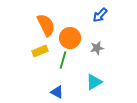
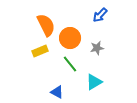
green line: moved 7 px right, 4 px down; rotated 54 degrees counterclockwise
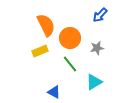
blue triangle: moved 3 px left
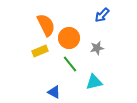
blue arrow: moved 2 px right
orange circle: moved 1 px left
cyan triangle: rotated 18 degrees clockwise
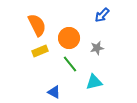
orange semicircle: moved 9 px left
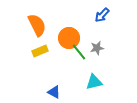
green line: moved 9 px right, 12 px up
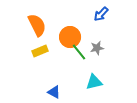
blue arrow: moved 1 px left, 1 px up
orange circle: moved 1 px right, 1 px up
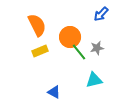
cyan triangle: moved 2 px up
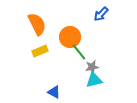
orange semicircle: moved 1 px up
gray star: moved 5 px left, 19 px down
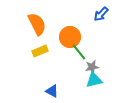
blue triangle: moved 2 px left, 1 px up
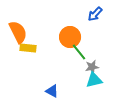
blue arrow: moved 6 px left
orange semicircle: moved 19 px left, 8 px down
yellow rectangle: moved 12 px left, 3 px up; rotated 28 degrees clockwise
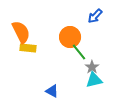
blue arrow: moved 2 px down
orange semicircle: moved 3 px right
gray star: rotated 24 degrees counterclockwise
